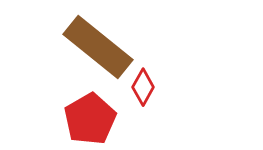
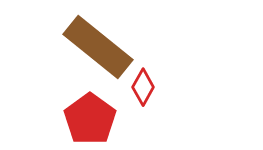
red pentagon: rotated 6 degrees counterclockwise
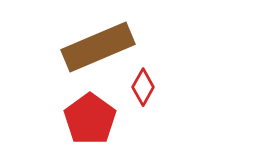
brown rectangle: rotated 62 degrees counterclockwise
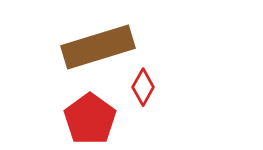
brown rectangle: rotated 6 degrees clockwise
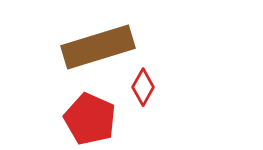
red pentagon: rotated 12 degrees counterclockwise
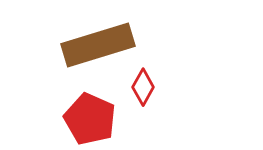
brown rectangle: moved 2 px up
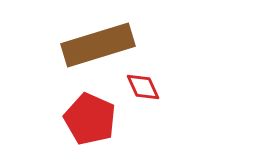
red diamond: rotated 54 degrees counterclockwise
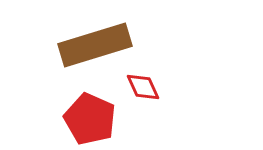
brown rectangle: moved 3 px left
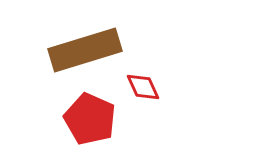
brown rectangle: moved 10 px left, 5 px down
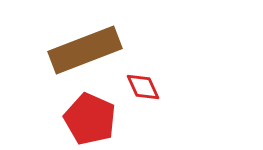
brown rectangle: rotated 4 degrees counterclockwise
